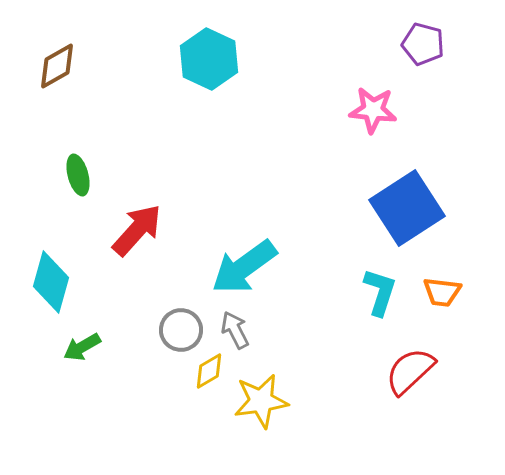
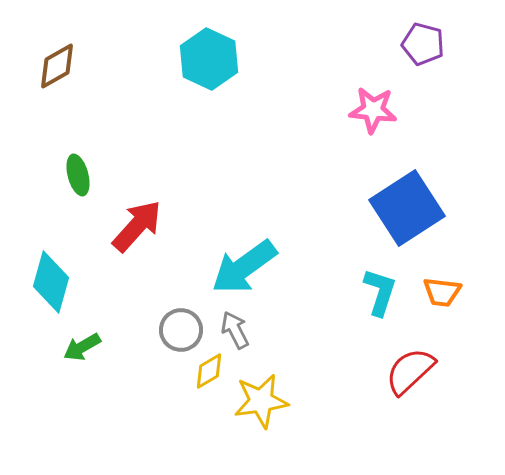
red arrow: moved 4 px up
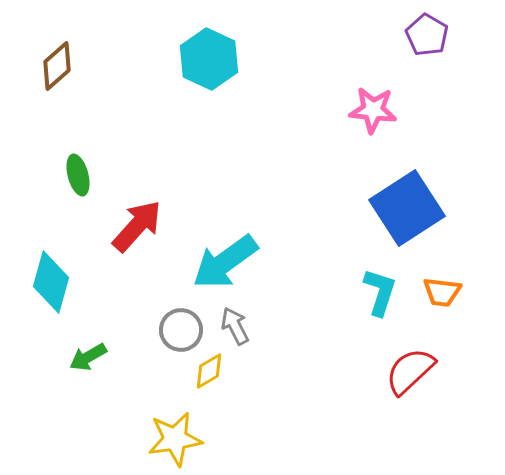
purple pentagon: moved 4 px right, 9 px up; rotated 15 degrees clockwise
brown diamond: rotated 12 degrees counterclockwise
cyan arrow: moved 19 px left, 5 px up
gray arrow: moved 4 px up
green arrow: moved 6 px right, 10 px down
yellow star: moved 86 px left, 38 px down
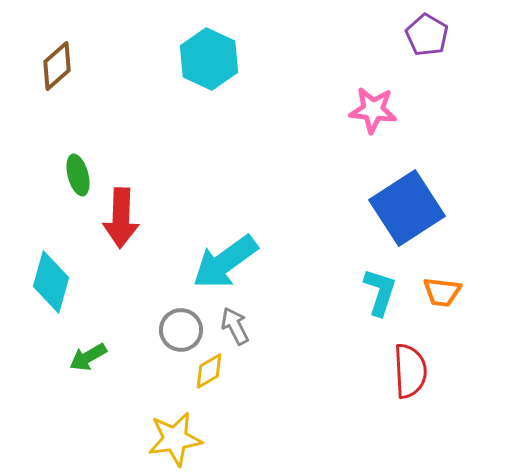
red arrow: moved 16 px left, 8 px up; rotated 140 degrees clockwise
red semicircle: rotated 130 degrees clockwise
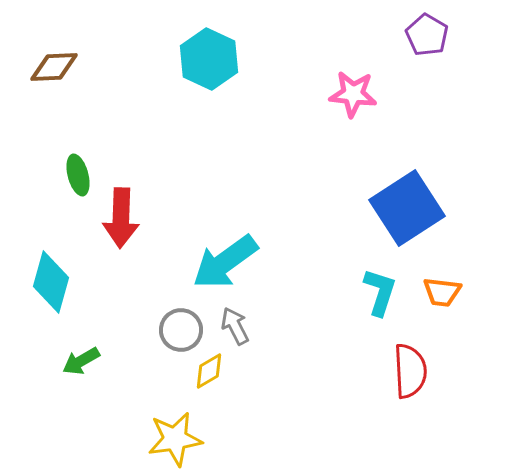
brown diamond: moved 3 px left, 1 px down; rotated 39 degrees clockwise
pink star: moved 20 px left, 16 px up
green arrow: moved 7 px left, 4 px down
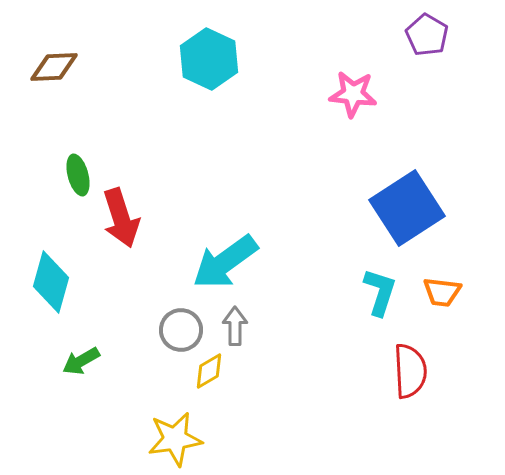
red arrow: rotated 20 degrees counterclockwise
gray arrow: rotated 27 degrees clockwise
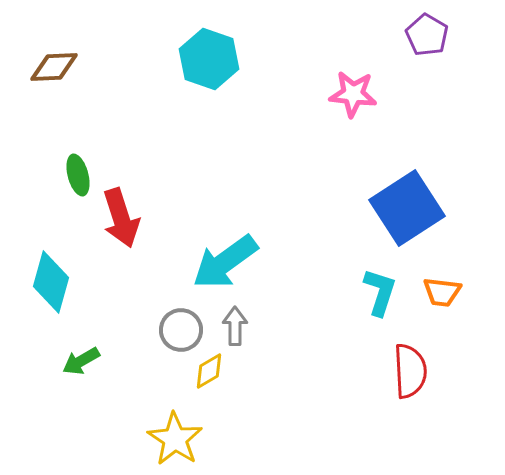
cyan hexagon: rotated 6 degrees counterclockwise
yellow star: rotated 30 degrees counterclockwise
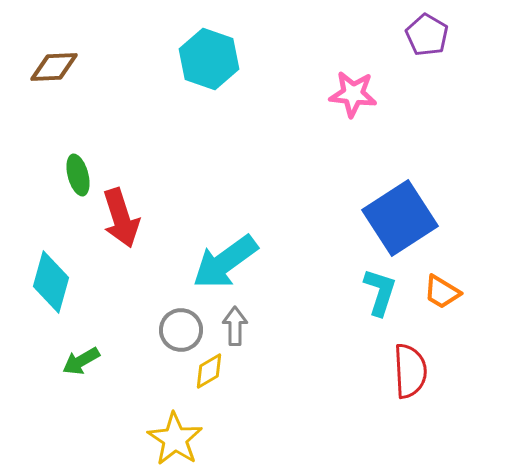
blue square: moved 7 px left, 10 px down
orange trapezoid: rotated 24 degrees clockwise
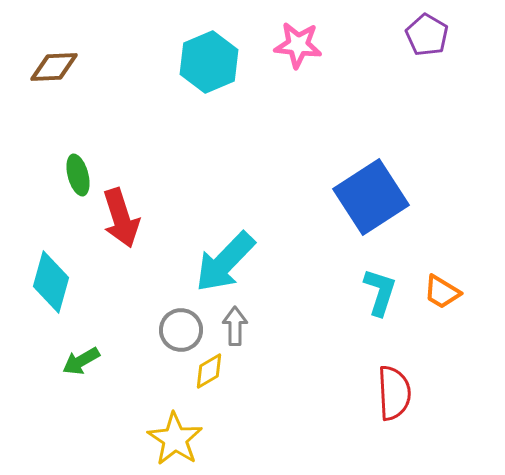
cyan hexagon: moved 3 px down; rotated 18 degrees clockwise
pink star: moved 55 px left, 49 px up
blue square: moved 29 px left, 21 px up
cyan arrow: rotated 10 degrees counterclockwise
red semicircle: moved 16 px left, 22 px down
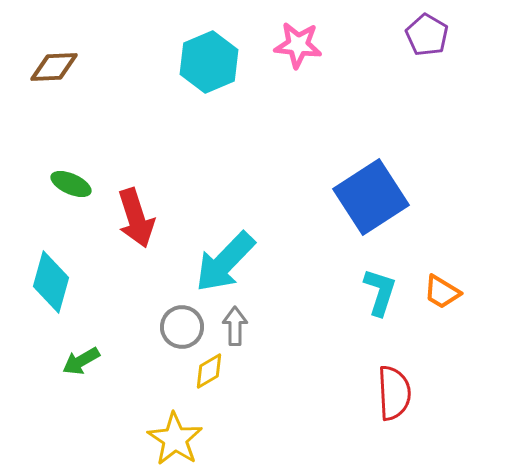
green ellipse: moved 7 px left, 9 px down; rotated 51 degrees counterclockwise
red arrow: moved 15 px right
gray circle: moved 1 px right, 3 px up
